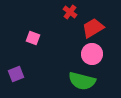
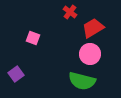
pink circle: moved 2 px left
purple square: rotated 14 degrees counterclockwise
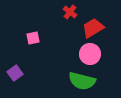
pink square: rotated 32 degrees counterclockwise
purple square: moved 1 px left, 1 px up
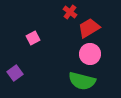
red trapezoid: moved 4 px left
pink square: rotated 16 degrees counterclockwise
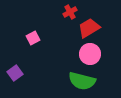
red cross: rotated 24 degrees clockwise
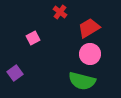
red cross: moved 10 px left; rotated 24 degrees counterclockwise
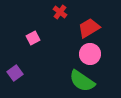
green semicircle: rotated 20 degrees clockwise
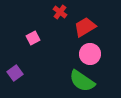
red trapezoid: moved 4 px left, 1 px up
